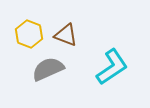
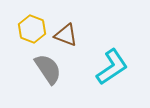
yellow hexagon: moved 3 px right, 5 px up
gray semicircle: rotated 80 degrees clockwise
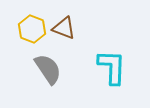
brown triangle: moved 2 px left, 7 px up
cyan L-shape: rotated 54 degrees counterclockwise
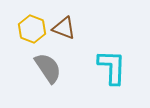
gray semicircle: moved 1 px up
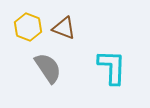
yellow hexagon: moved 4 px left, 2 px up
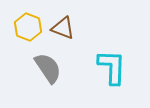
brown triangle: moved 1 px left
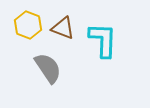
yellow hexagon: moved 2 px up
cyan L-shape: moved 9 px left, 27 px up
